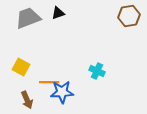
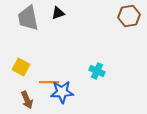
gray trapezoid: rotated 80 degrees counterclockwise
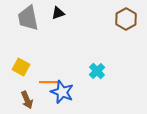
brown hexagon: moved 3 px left, 3 px down; rotated 20 degrees counterclockwise
cyan cross: rotated 21 degrees clockwise
blue star: rotated 25 degrees clockwise
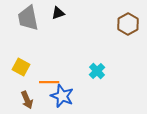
brown hexagon: moved 2 px right, 5 px down
blue star: moved 4 px down
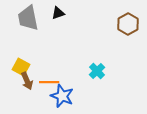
brown arrow: moved 19 px up
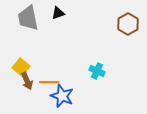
yellow square: rotated 12 degrees clockwise
cyan cross: rotated 21 degrees counterclockwise
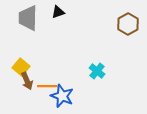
black triangle: moved 1 px up
gray trapezoid: rotated 12 degrees clockwise
cyan cross: rotated 14 degrees clockwise
orange line: moved 2 px left, 4 px down
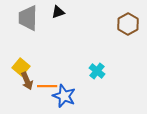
blue star: moved 2 px right
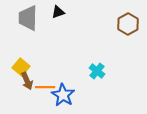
orange line: moved 2 px left, 1 px down
blue star: moved 1 px left, 1 px up; rotated 10 degrees clockwise
